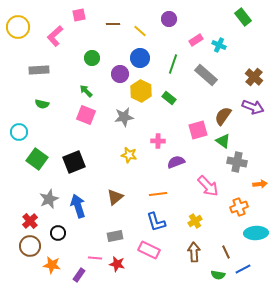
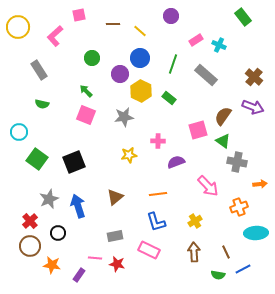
purple circle at (169, 19): moved 2 px right, 3 px up
gray rectangle at (39, 70): rotated 60 degrees clockwise
yellow star at (129, 155): rotated 21 degrees counterclockwise
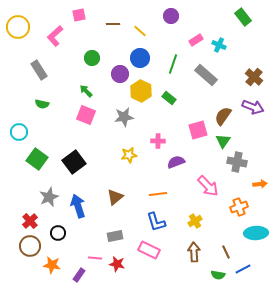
green triangle at (223, 141): rotated 28 degrees clockwise
black square at (74, 162): rotated 15 degrees counterclockwise
gray star at (49, 199): moved 2 px up
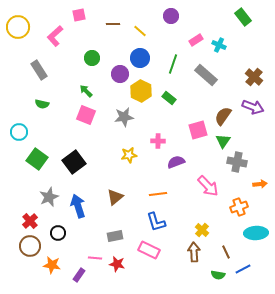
yellow cross at (195, 221): moved 7 px right, 9 px down; rotated 16 degrees counterclockwise
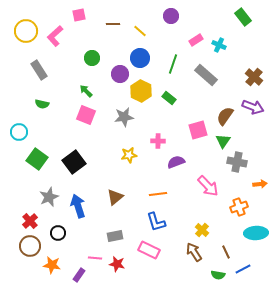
yellow circle at (18, 27): moved 8 px right, 4 px down
brown semicircle at (223, 116): moved 2 px right
brown arrow at (194, 252): rotated 30 degrees counterclockwise
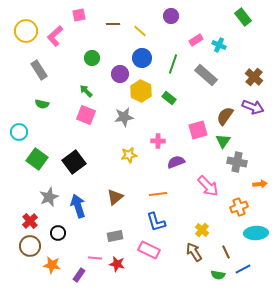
blue circle at (140, 58): moved 2 px right
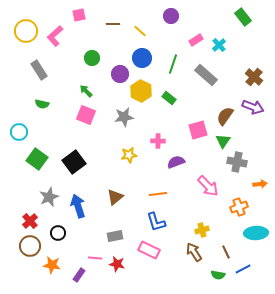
cyan cross at (219, 45): rotated 24 degrees clockwise
yellow cross at (202, 230): rotated 32 degrees clockwise
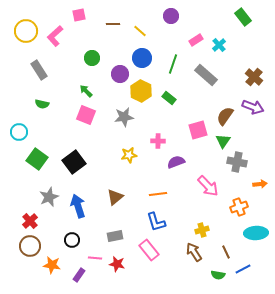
black circle at (58, 233): moved 14 px right, 7 px down
pink rectangle at (149, 250): rotated 25 degrees clockwise
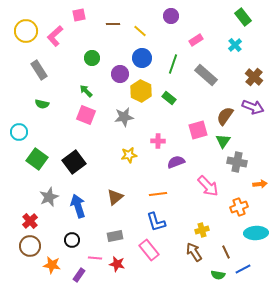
cyan cross at (219, 45): moved 16 px right
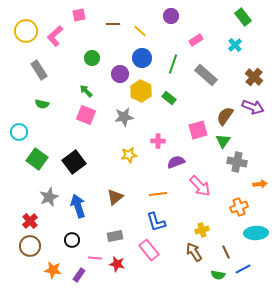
pink arrow at (208, 186): moved 8 px left
orange star at (52, 265): moved 1 px right, 5 px down
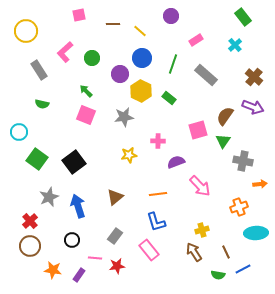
pink L-shape at (55, 36): moved 10 px right, 16 px down
gray cross at (237, 162): moved 6 px right, 1 px up
gray rectangle at (115, 236): rotated 42 degrees counterclockwise
red star at (117, 264): moved 2 px down; rotated 21 degrees counterclockwise
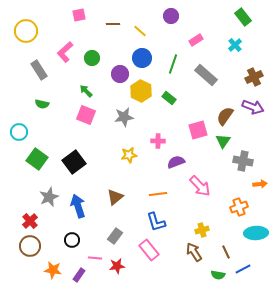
brown cross at (254, 77): rotated 24 degrees clockwise
